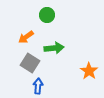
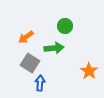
green circle: moved 18 px right, 11 px down
blue arrow: moved 2 px right, 3 px up
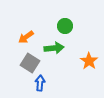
orange star: moved 10 px up
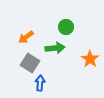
green circle: moved 1 px right, 1 px down
green arrow: moved 1 px right
orange star: moved 1 px right, 2 px up
